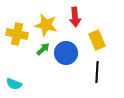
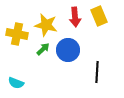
yellow rectangle: moved 2 px right, 24 px up
blue circle: moved 2 px right, 3 px up
cyan semicircle: moved 2 px right, 1 px up
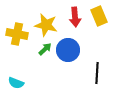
green arrow: moved 2 px right
black line: moved 1 px down
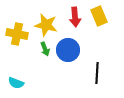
green arrow: rotated 112 degrees clockwise
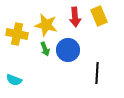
cyan semicircle: moved 2 px left, 3 px up
